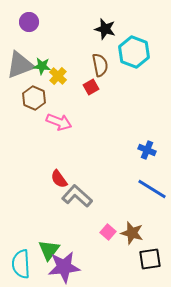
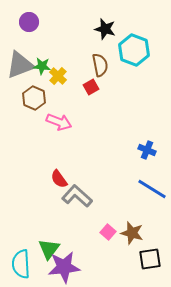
cyan hexagon: moved 2 px up
green triangle: moved 1 px up
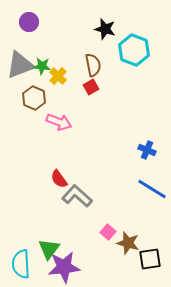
brown semicircle: moved 7 px left
brown star: moved 4 px left, 10 px down
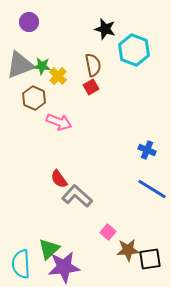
brown star: moved 7 px down; rotated 20 degrees counterclockwise
green triangle: rotated 10 degrees clockwise
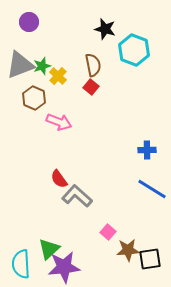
green star: rotated 24 degrees counterclockwise
red square: rotated 21 degrees counterclockwise
blue cross: rotated 24 degrees counterclockwise
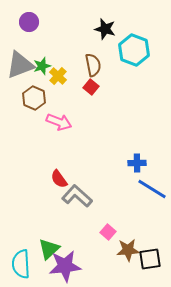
blue cross: moved 10 px left, 13 px down
purple star: moved 1 px right, 1 px up
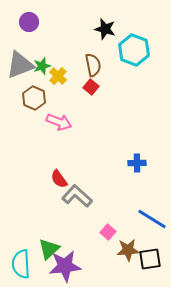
blue line: moved 30 px down
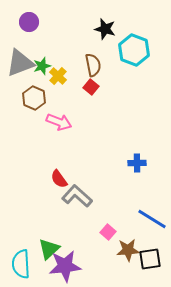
gray triangle: moved 2 px up
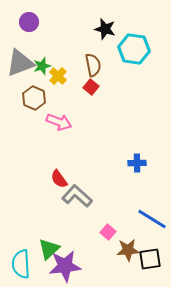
cyan hexagon: moved 1 px up; rotated 12 degrees counterclockwise
